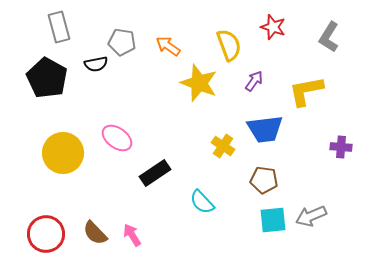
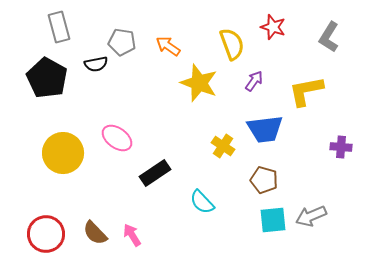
yellow semicircle: moved 3 px right, 1 px up
brown pentagon: rotated 8 degrees clockwise
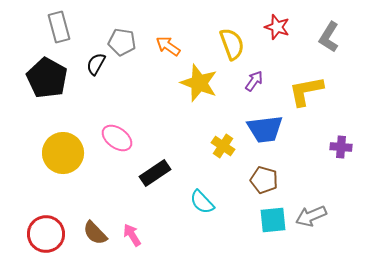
red star: moved 4 px right
black semicircle: rotated 130 degrees clockwise
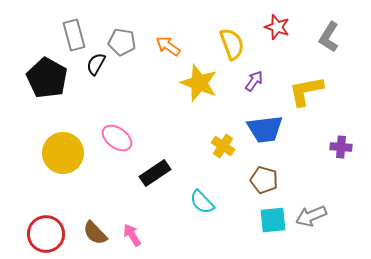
gray rectangle: moved 15 px right, 8 px down
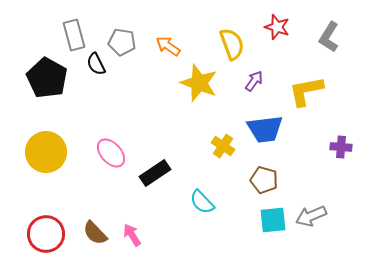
black semicircle: rotated 55 degrees counterclockwise
pink ellipse: moved 6 px left, 15 px down; rotated 12 degrees clockwise
yellow circle: moved 17 px left, 1 px up
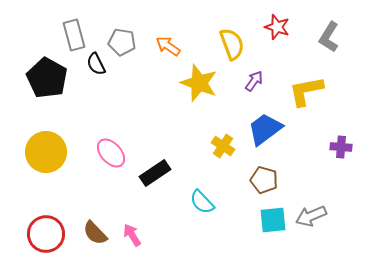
blue trapezoid: rotated 150 degrees clockwise
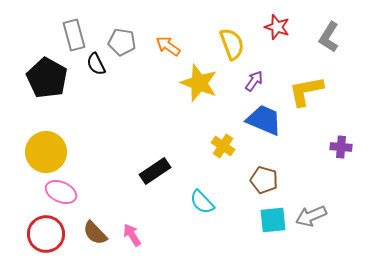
blue trapezoid: moved 1 px left, 9 px up; rotated 60 degrees clockwise
pink ellipse: moved 50 px left, 39 px down; rotated 24 degrees counterclockwise
black rectangle: moved 2 px up
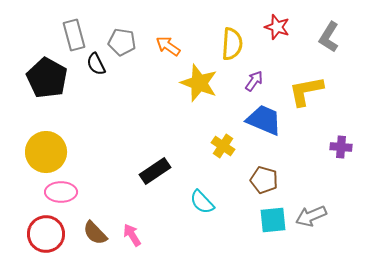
yellow semicircle: rotated 24 degrees clockwise
pink ellipse: rotated 24 degrees counterclockwise
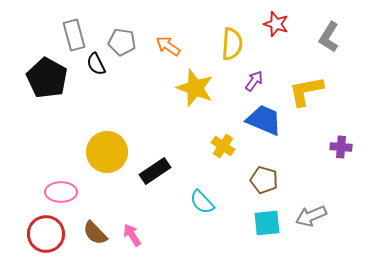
red star: moved 1 px left, 3 px up
yellow star: moved 4 px left, 5 px down
yellow circle: moved 61 px right
cyan square: moved 6 px left, 3 px down
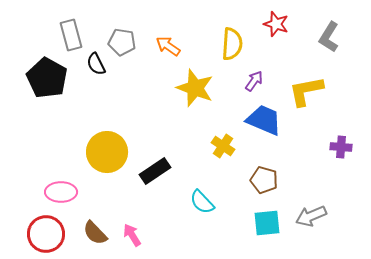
gray rectangle: moved 3 px left
